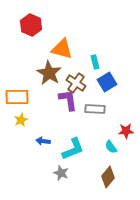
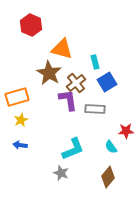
brown cross: rotated 18 degrees clockwise
orange rectangle: rotated 15 degrees counterclockwise
blue arrow: moved 23 px left, 4 px down
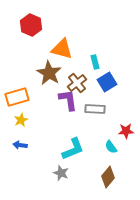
brown cross: moved 1 px right
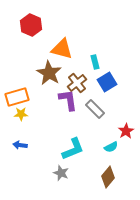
gray rectangle: rotated 42 degrees clockwise
yellow star: moved 6 px up; rotated 24 degrees clockwise
red star: rotated 28 degrees counterclockwise
cyan semicircle: rotated 80 degrees counterclockwise
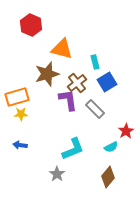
brown star: moved 2 px left, 1 px down; rotated 25 degrees clockwise
gray star: moved 4 px left, 1 px down; rotated 14 degrees clockwise
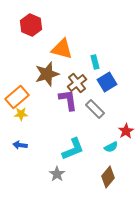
orange rectangle: rotated 25 degrees counterclockwise
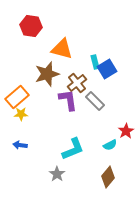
red hexagon: moved 1 px down; rotated 15 degrees counterclockwise
blue square: moved 13 px up
gray rectangle: moved 8 px up
cyan semicircle: moved 1 px left, 2 px up
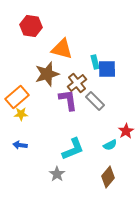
blue square: rotated 30 degrees clockwise
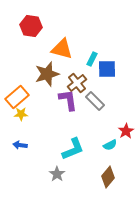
cyan rectangle: moved 3 px left, 3 px up; rotated 40 degrees clockwise
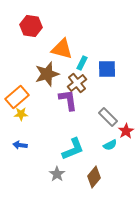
cyan rectangle: moved 10 px left, 4 px down
gray rectangle: moved 13 px right, 16 px down
brown diamond: moved 14 px left
